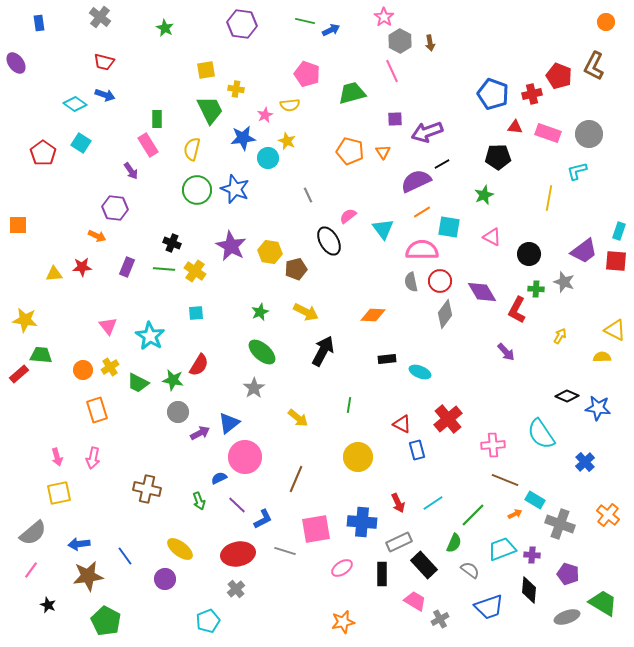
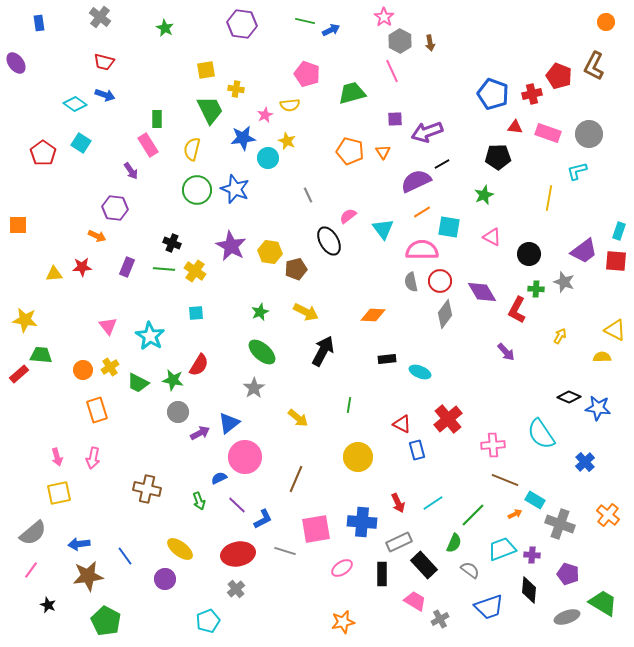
black diamond at (567, 396): moved 2 px right, 1 px down
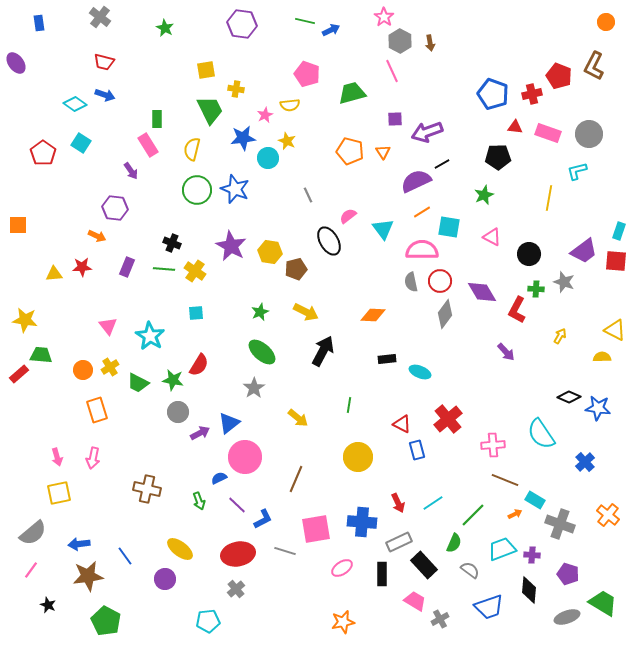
cyan pentagon at (208, 621): rotated 15 degrees clockwise
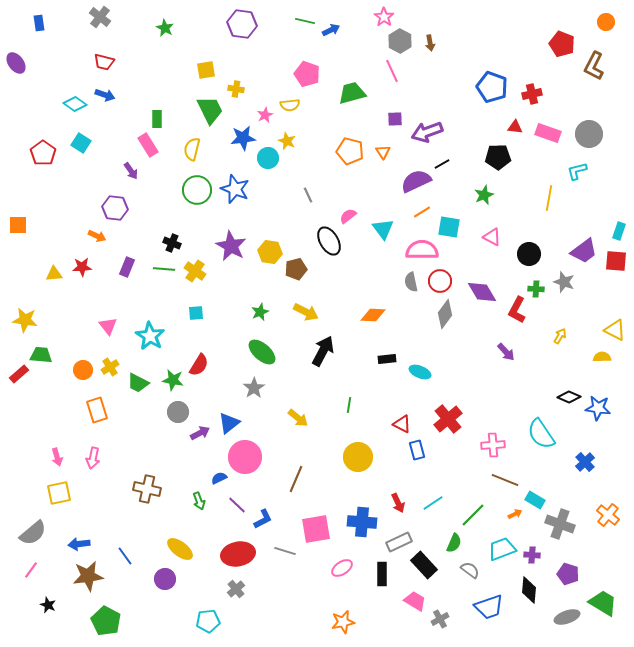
red pentagon at (559, 76): moved 3 px right, 32 px up
blue pentagon at (493, 94): moved 1 px left, 7 px up
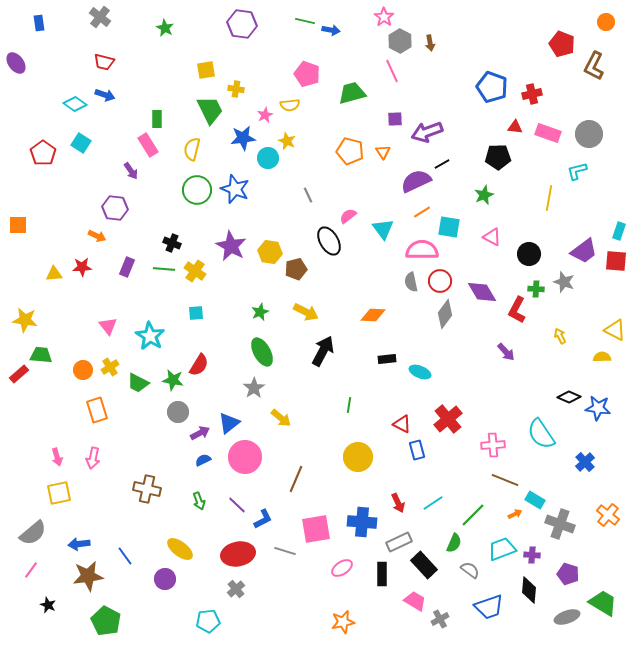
blue arrow at (331, 30): rotated 36 degrees clockwise
yellow arrow at (560, 336): rotated 56 degrees counterclockwise
green ellipse at (262, 352): rotated 20 degrees clockwise
yellow arrow at (298, 418): moved 17 px left
blue semicircle at (219, 478): moved 16 px left, 18 px up
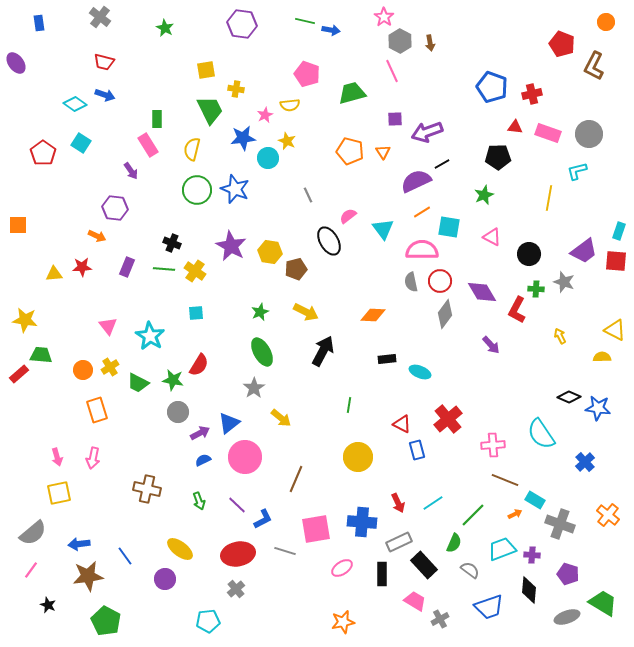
purple arrow at (506, 352): moved 15 px left, 7 px up
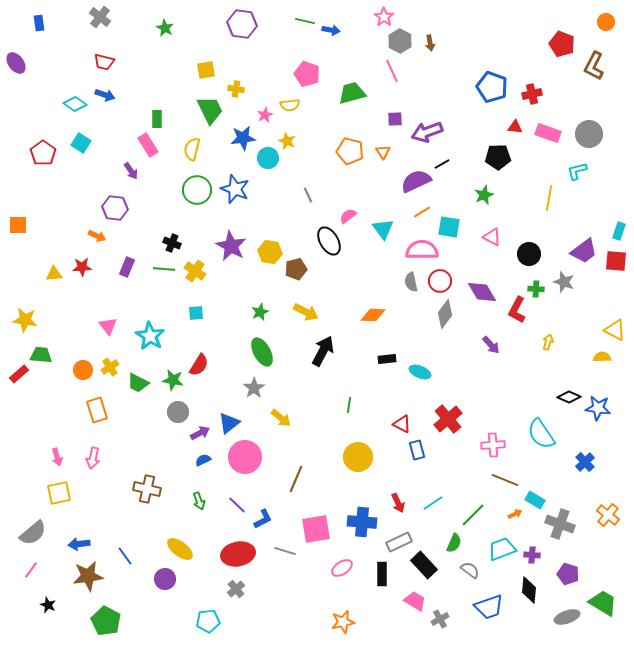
yellow arrow at (560, 336): moved 12 px left, 6 px down; rotated 42 degrees clockwise
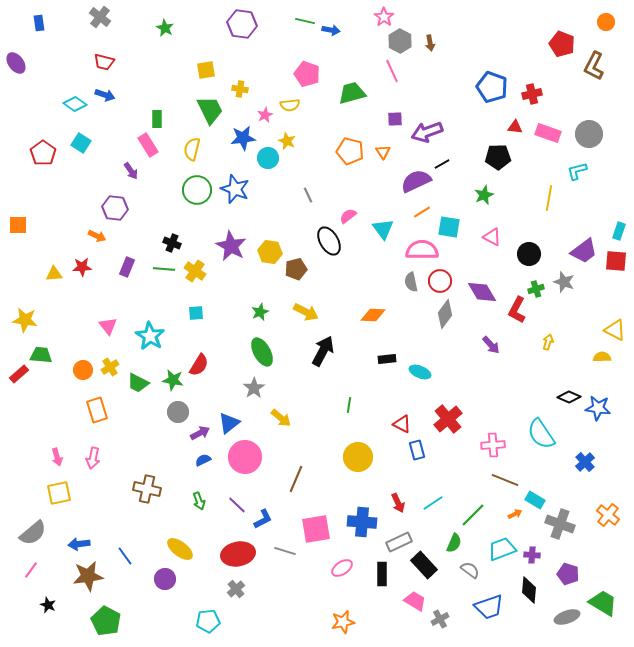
yellow cross at (236, 89): moved 4 px right
green cross at (536, 289): rotated 21 degrees counterclockwise
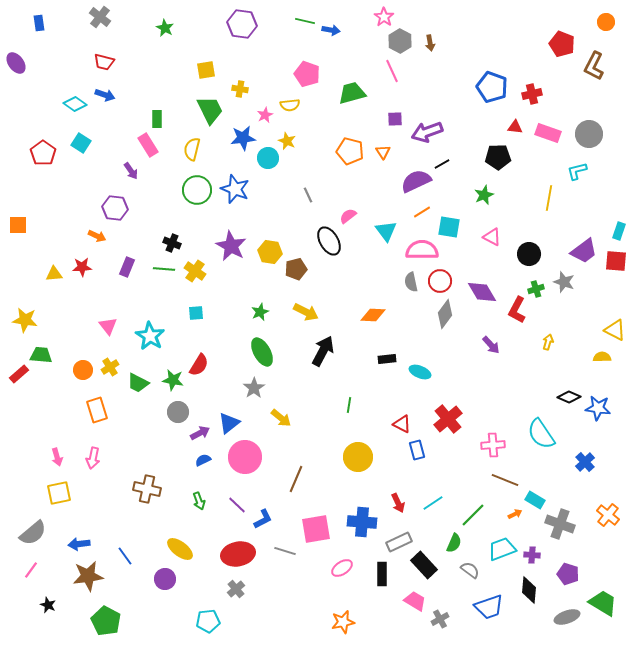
cyan triangle at (383, 229): moved 3 px right, 2 px down
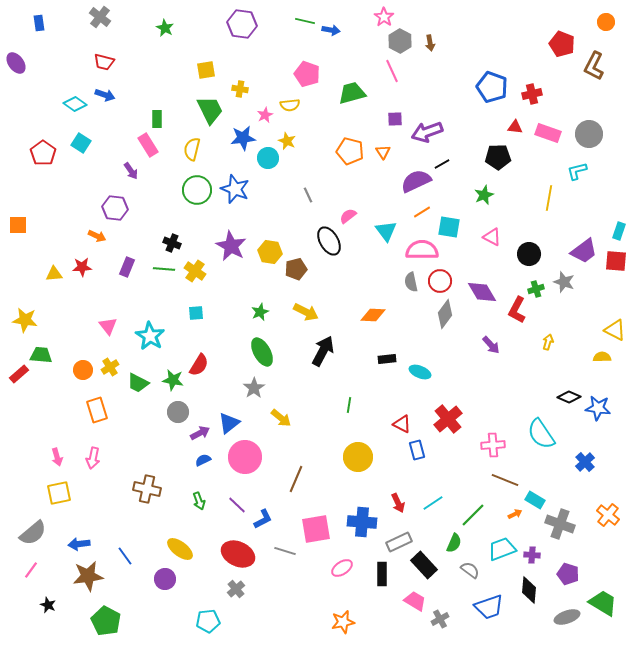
red ellipse at (238, 554): rotated 36 degrees clockwise
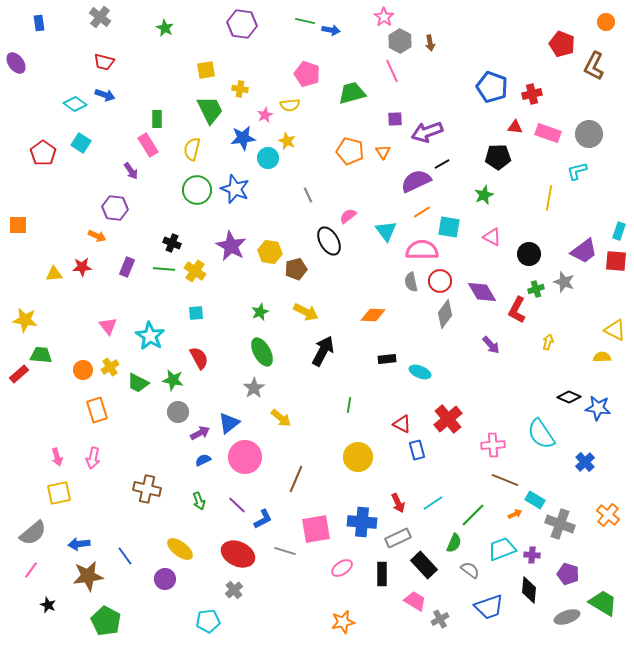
red semicircle at (199, 365): moved 7 px up; rotated 60 degrees counterclockwise
gray rectangle at (399, 542): moved 1 px left, 4 px up
gray cross at (236, 589): moved 2 px left, 1 px down
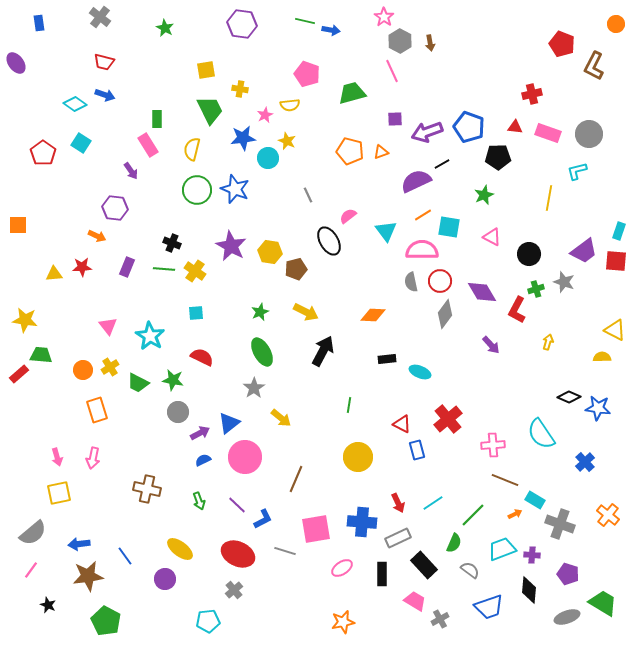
orange circle at (606, 22): moved 10 px right, 2 px down
blue pentagon at (492, 87): moved 23 px left, 40 px down
orange triangle at (383, 152): moved 2 px left; rotated 42 degrees clockwise
orange line at (422, 212): moved 1 px right, 3 px down
red semicircle at (199, 358): moved 3 px right, 1 px up; rotated 35 degrees counterclockwise
